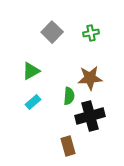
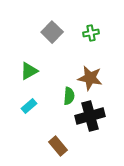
green triangle: moved 2 px left
brown star: rotated 15 degrees clockwise
cyan rectangle: moved 4 px left, 4 px down
brown rectangle: moved 10 px left; rotated 24 degrees counterclockwise
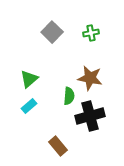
green triangle: moved 8 px down; rotated 12 degrees counterclockwise
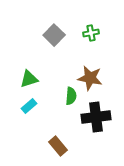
gray square: moved 2 px right, 3 px down
green triangle: rotated 24 degrees clockwise
green semicircle: moved 2 px right
black cross: moved 6 px right, 1 px down; rotated 8 degrees clockwise
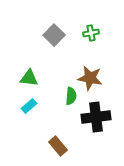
green triangle: moved 1 px up; rotated 24 degrees clockwise
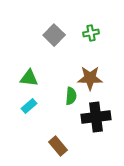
brown star: rotated 10 degrees counterclockwise
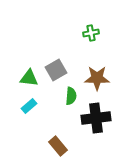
gray square: moved 2 px right, 35 px down; rotated 15 degrees clockwise
brown star: moved 7 px right
black cross: moved 1 px down
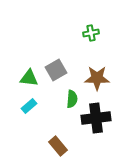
green semicircle: moved 1 px right, 3 px down
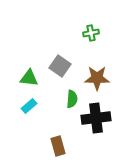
gray square: moved 4 px right, 4 px up; rotated 25 degrees counterclockwise
brown rectangle: rotated 24 degrees clockwise
